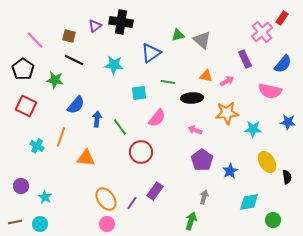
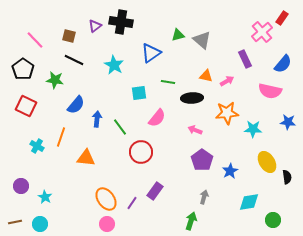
cyan star at (114, 65): rotated 24 degrees clockwise
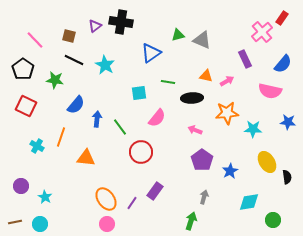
gray triangle at (202, 40): rotated 18 degrees counterclockwise
cyan star at (114, 65): moved 9 px left
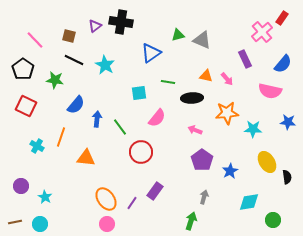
pink arrow at (227, 81): moved 2 px up; rotated 80 degrees clockwise
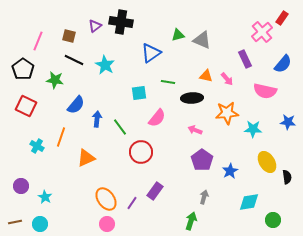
pink line at (35, 40): moved 3 px right, 1 px down; rotated 66 degrees clockwise
pink semicircle at (270, 91): moved 5 px left
orange triangle at (86, 158): rotated 30 degrees counterclockwise
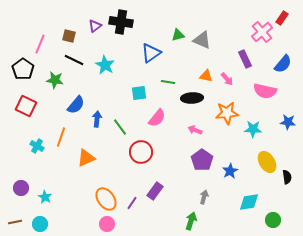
pink line at (38, 41): moved 2 px right, 3 px down
purple circle at (21, 186): moved 2 px down
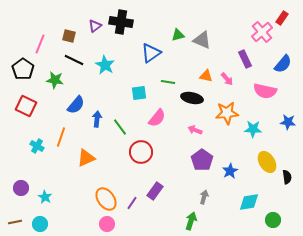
black ellipse at (192, 98): rotated 15 degrees clockwise
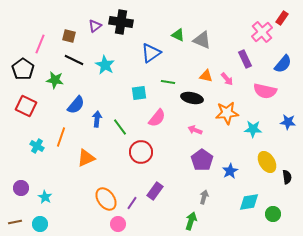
green triangle at (178, 35): rotated 40 degrees clockwise
green circle at (273, 220): moved 6 px up
pink circle at (107, 224): moved 11 px right
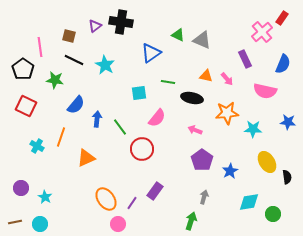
pink line at (40, 44): moved 3 px down; rotated 30 degrees counterclockwise
blue semicircle at (283, 64): rotated 18 degrees counterclockwise
red circle at (141, 152): moved 1 px right, 3 px up
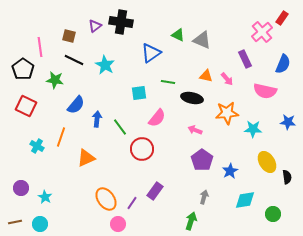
cyan diamond at (249, 202): moved 4 px left, 2 px up
